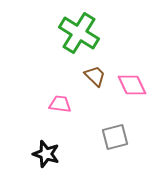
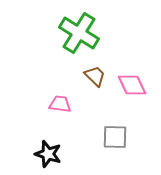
gray square: rotated 16 degrees clockwise
black star: moved 2 px right
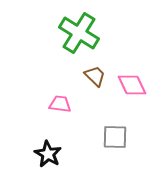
black star: rotated 12 degrees clockwise
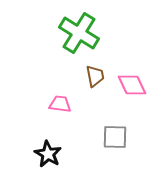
brown trapezoid: rotated 35 degrees clockwise
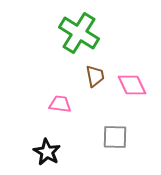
black star: moved 1 px left, 2 px up
